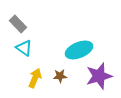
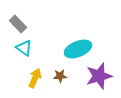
cyan ellipse: moved 1 px left, 1 px up
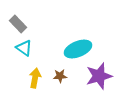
yellow arrow: rotated 12 degrees counterclockwise
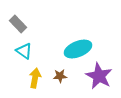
cyan triangle: moved 3 px down
purple star: rotated 28 degrees counterclockwise
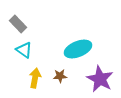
cyan triangle: moved 1 px up
purple star: moved 1 px right, 3 px down
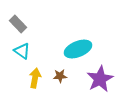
cyan triangle: moved 2 px left, 1 px down
purple star: rotated 16 degrees clockwise
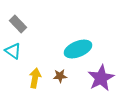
cyan triangle: moved 9 px left
purple star: moved 1 px right, 1 px up
